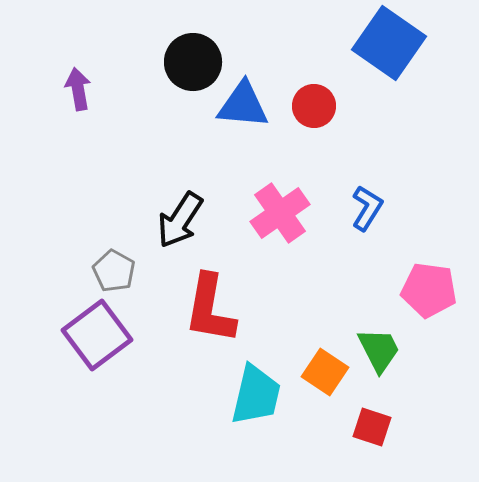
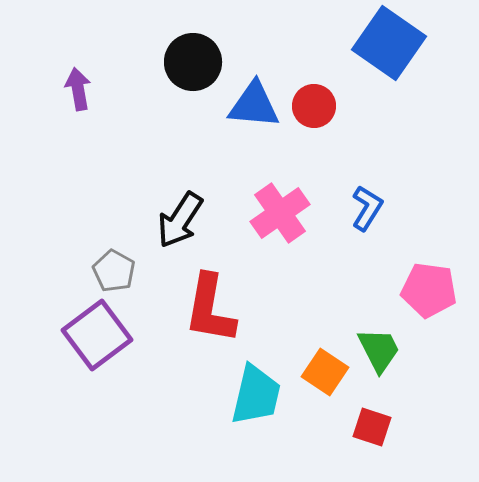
blue triangle: moved 11 px right
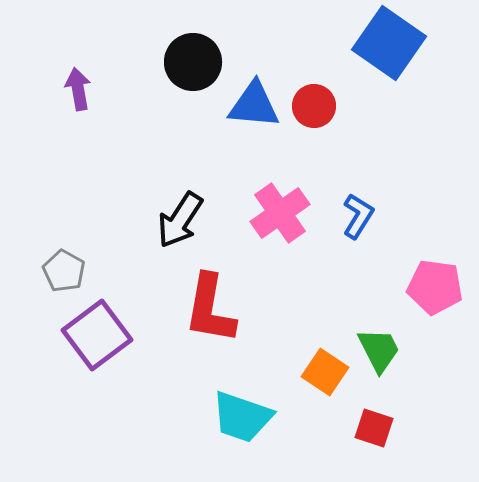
blue L-shape: moved 9 px left, 8 px down
gray pentagon: moved 50 px left
pink pentagon: moved 6 px right, 3 px up
cyan trapezoid: moved 14 px left, 22 px down; rotated 96 degrees clockwise
red square: moved 2 px right, 1 px down
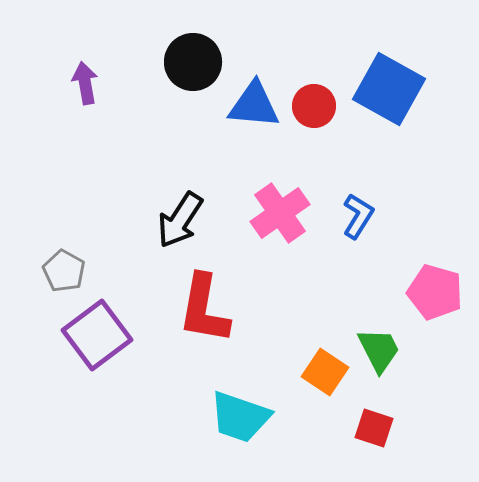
blue square: moved 46 px down; rotated 6 degrees counterclockwise
purple arrow: moved 7 px right, 6 px up
pink pentagon: moved 5 px down; rotated 8 degrees clockwise
red L-shape: moved 6 px left
cyan trapezoid: moved 2 px left
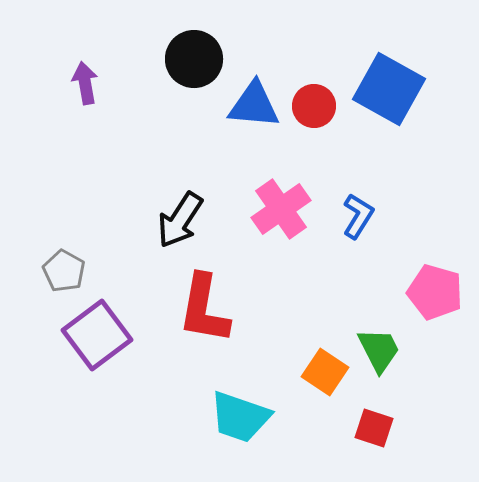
black circle: moved 1 px right, 3 px up
pink cross: moved 1 px right, 4 px up
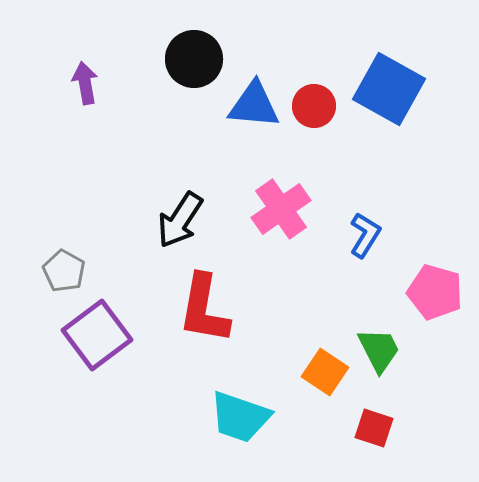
blue L-shape: moved 7 px right, 19 px down
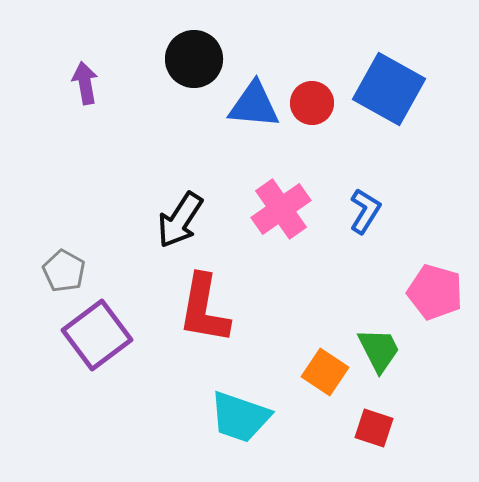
red circle: moved 2 px left, 3 px up
blue L-shape: moved 24 px up
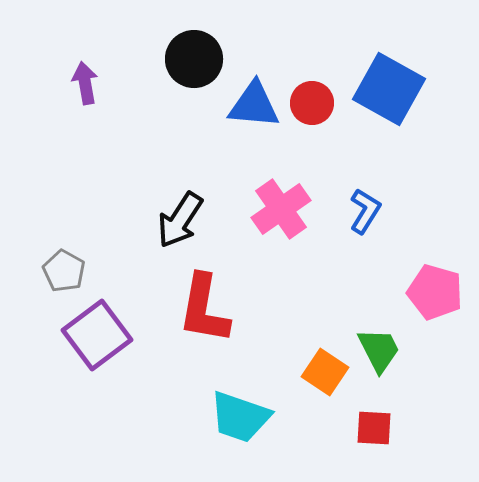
red square: rotated 15 degrees counterclockwise
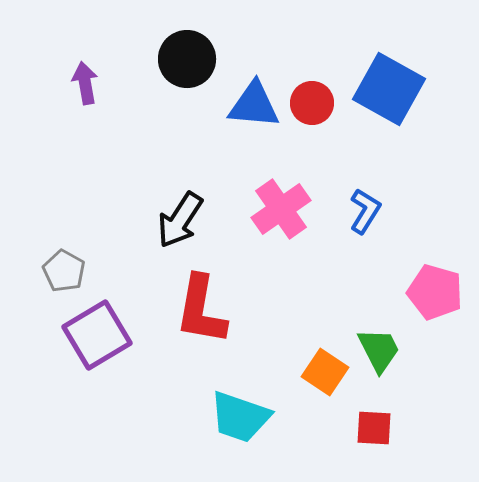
black circle: moved 7 px left
red L-shape: moved 3 px left, 1 px down
purple square: rotated 6 degrees clockwise
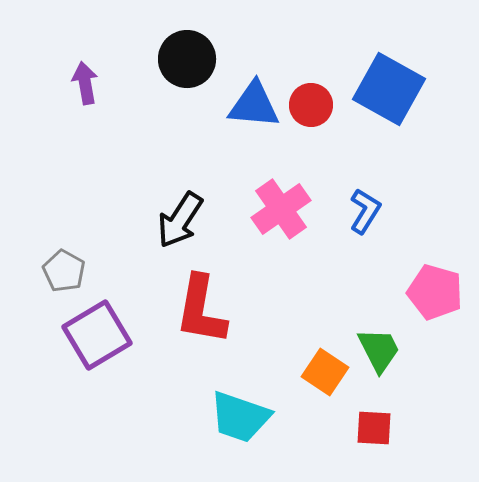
red circle: moved 1 px left, 2 px down
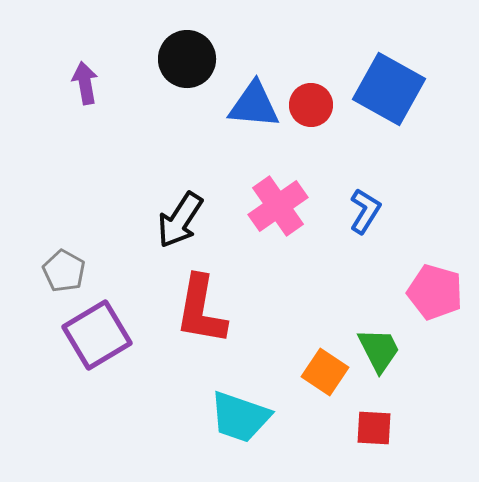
pink cross: moved 3 px left, 3 px up
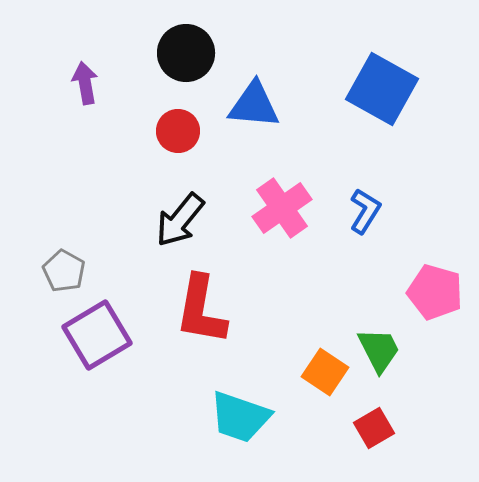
black circle: moved 1 px left, 6 px up
blue square: moved 7 px left
red circle: moved 133 px left, 26 px down
pink cross: moved 4 px right, 2 px down
black arrow: rotated 6 degrees clockwise
red square: rotated 33 degrees counterclockwise
